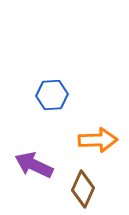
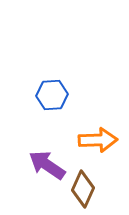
purple arrow: moved 13 px right; rotated 9 degrees clockwise
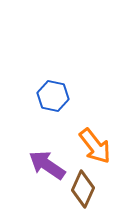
blue hexagon: moved 1 px right, 1 px down; rotated 16 degrees clockwise
orange arrow: moved 3 px left, 6 px down; rotated 54 degrees clockwise
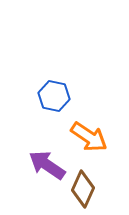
blue hexagon: moved 1 px right
orange arrow: moved 6 px left, 9 px up; rotated 18 degrees counterclockwise
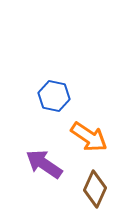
purple arrow: moved 3 px left, 1 px up
brown diamond: moved 12 px right
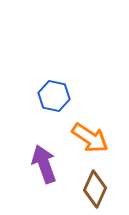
orange arrow: moved 1 px right, 1 px down
purple arrow: rotated 36 degrees clockwise
